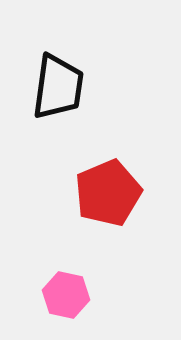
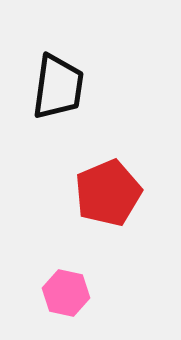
pink hexagon: moved 2 px up
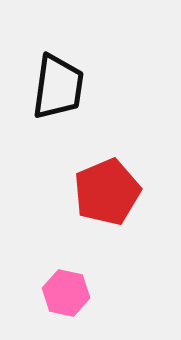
red pentagon: moved 1 px left, 1 px up
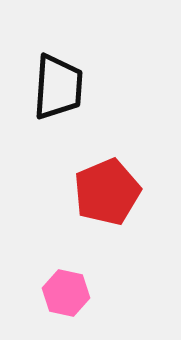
black trapezoid: rotated 4 degrees counterclockwise
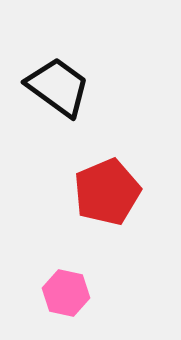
black trapezoid: rotated 58 degrees counterclockwise
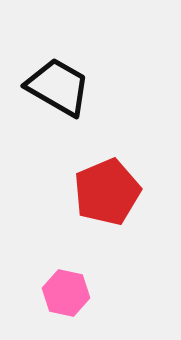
black trapezoid: rotated 6 degrees counterclockwise
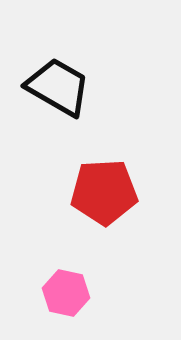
red pentagon: moved 3 px left; rotated 20 degrees clockwise
